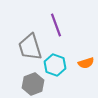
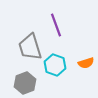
gray hexagon: moved 8 px left, 1 px up
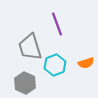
purple line: moved 1 px right, 1 px up
cyan hexagon: rotated 20 degrees clockwise
gray hexagon: rotated 15 degrees counterclockwise
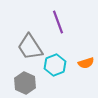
purple line: moved 1 px right, 2 px up
gray trapezoid: rotated 16 degrees counterclockwise
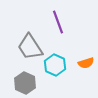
cyan hexagon: rotated 15 degrees counterclockwise
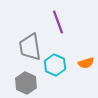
gray trapezoid: rotated 24 degrees clockwise
gray hexagon: moved 1 px right
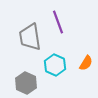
gray trapezoid: moved 10 px up
orange semicircle: rotated 42 degrees counterclockwise
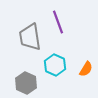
orange semicircle: moved 6 px down
